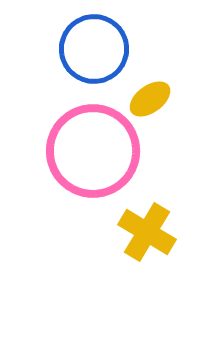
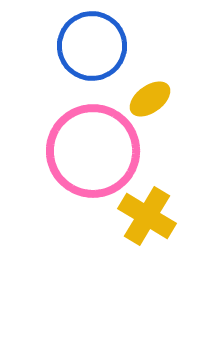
blue circle: moved 2 px left, 3 px up
yellow cross: moved 16 px up
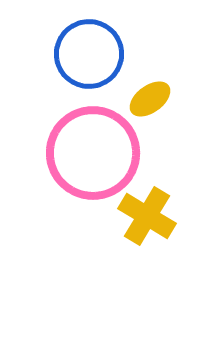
blue circle: moved 3 px left, 8 px down
pink circle: moved 2 px down
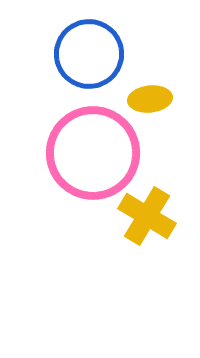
yellow ellipse: rotated 30 degrees clockwise
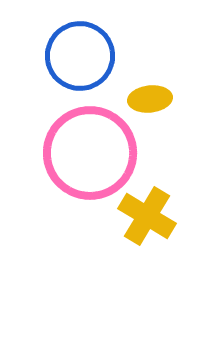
blue circle: moved 9 px left, 2 px down
pink circle: moved 3 px left
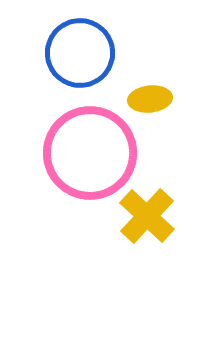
blue circle: moved 3 px up
yellow cross: rotated 12 degrees clockwise
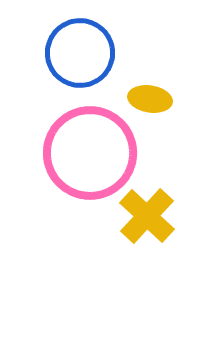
yellow ellipse: rotated 15 degrees clockwise
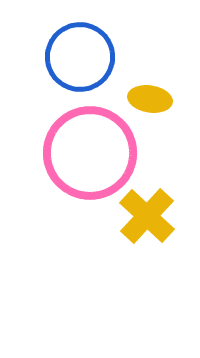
blue circle: moved 4 px down
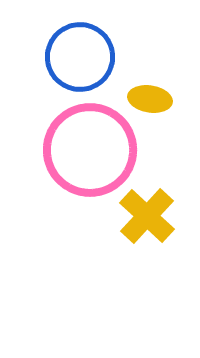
pink circle: moved 3 px up
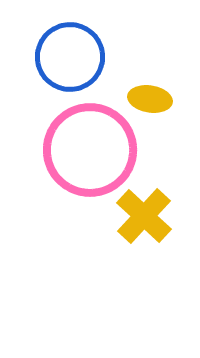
blue circle: moved 10 px left
yellow cross: moved 3 px left
